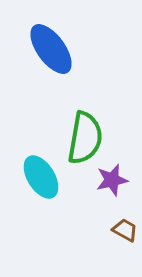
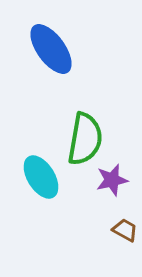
green semicircle: moved 1 px down
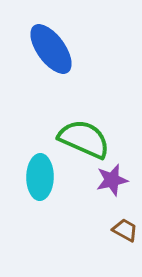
green semicircle: moved 1 px left; rotated 76 degrees counterclockwise
cyan ellipse: moved 1 px left; rotated 33 degrees clockwise
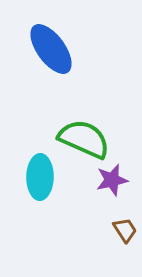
brown trapezoid: rotated 28 degrees clockwise
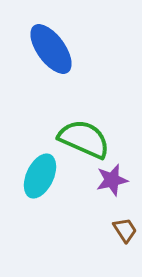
cyan ellipse: moved 1 px up; rotated 24 degrees clockwise
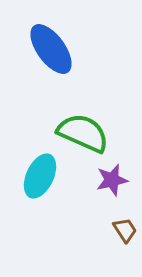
green semicircle: moved 1 px left, 6 px up
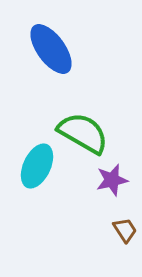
green semicircle: rotated 6 degrees clockwise
cyan ellipse: moved 3 px left, 10 px up
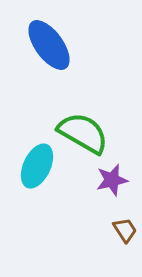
blue ellipse: moved 2 px left, 4 px up
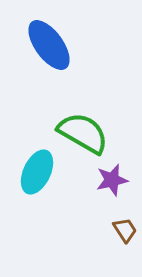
cyan ellipse: moved 6 px down
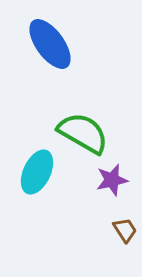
blue ellipse: moved 1 px right, 1 px up
